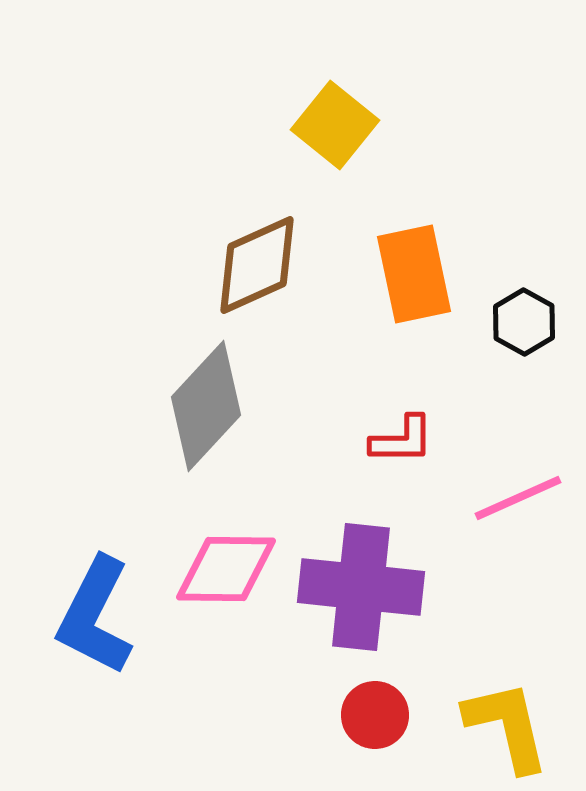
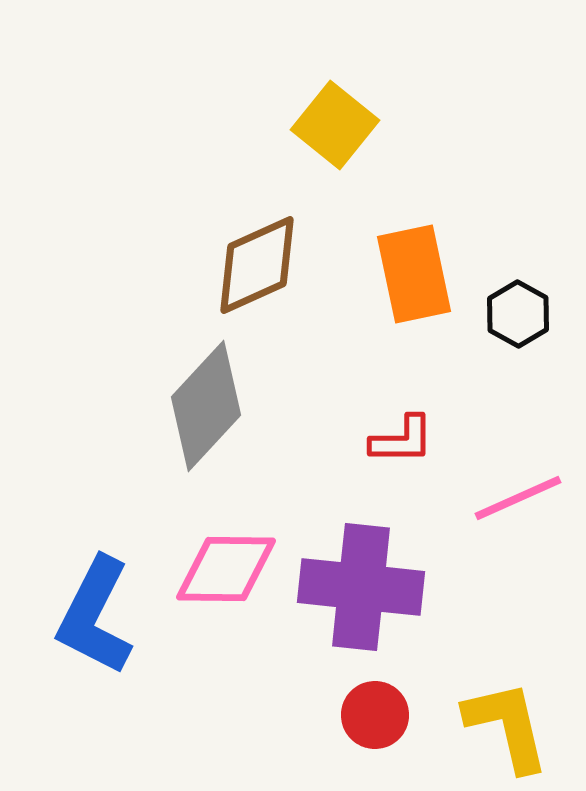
black hexagon: moved 6 px left, 8 px up
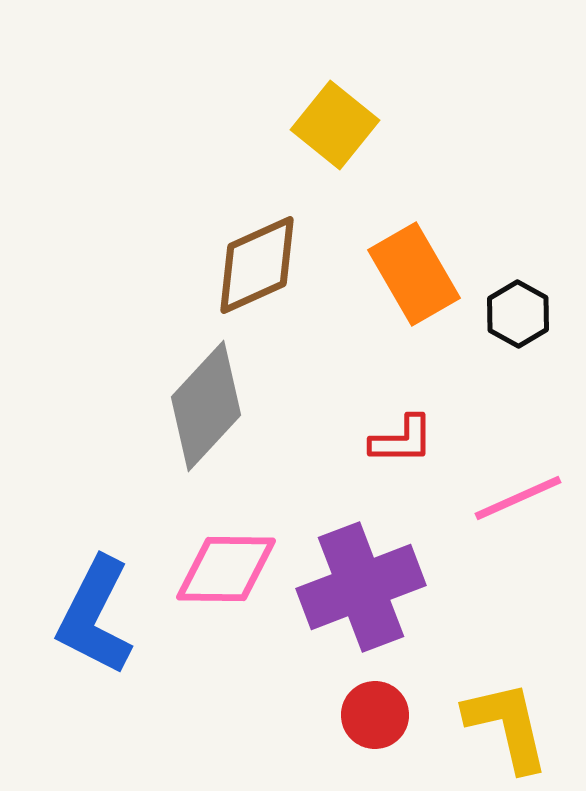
orange rectangle: rotated 18 degrees counterclockwise
purple cross: rotated 27 degrees counterclockwise
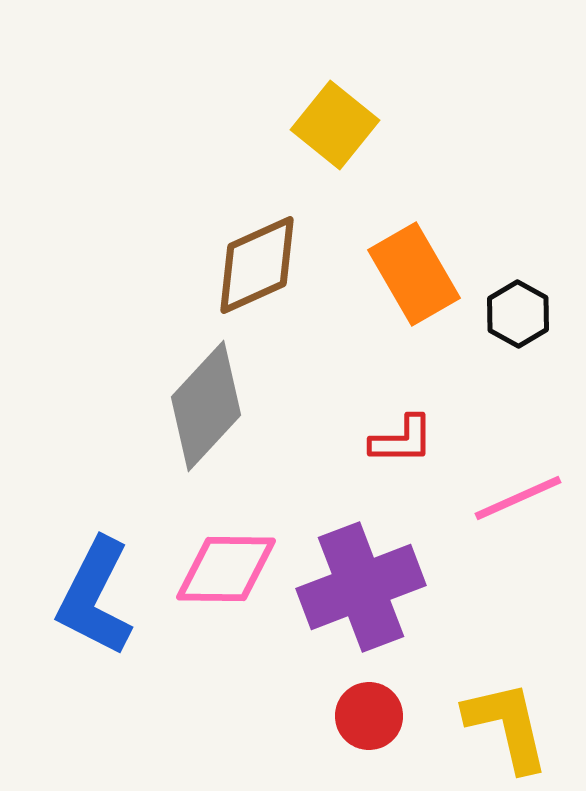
blue L-shape: moved 19 px up
red circle: moved 6 px left, 1 px down
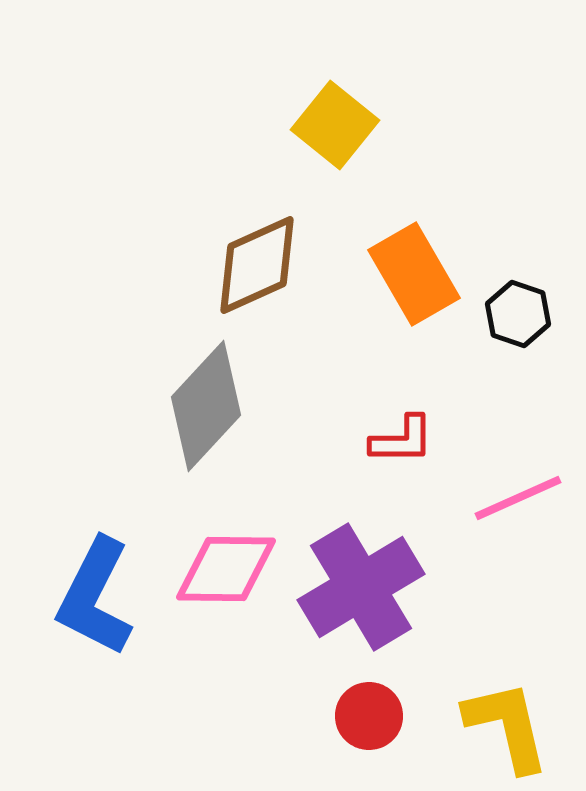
black hexagon: rotated 10 degrees counterclockwise
purple cross: rotated 10 degrees counterclockwise
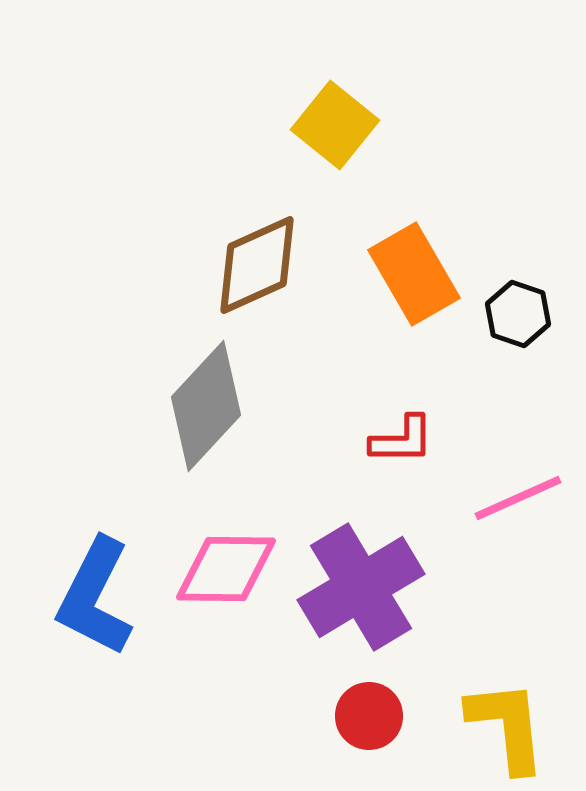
yellow L-shape: rotated 7 degrees clockwise
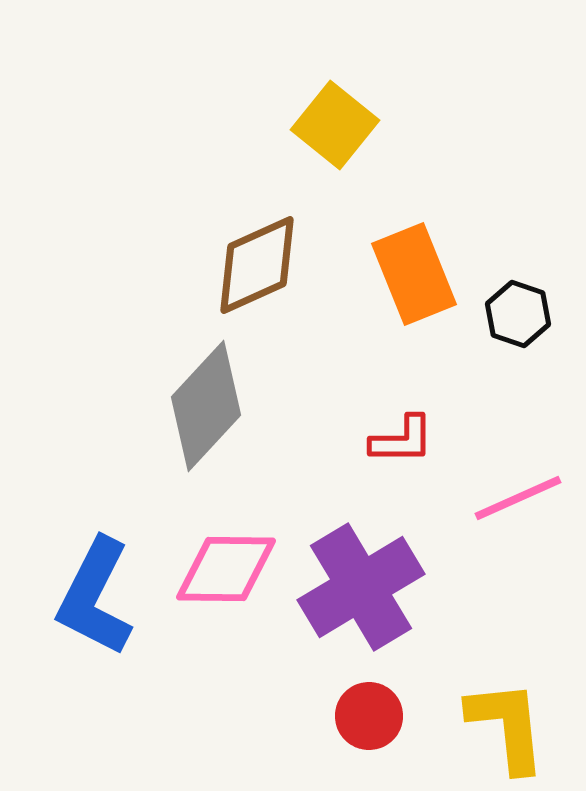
orange rectangle: rotated 8 degrees clockwise
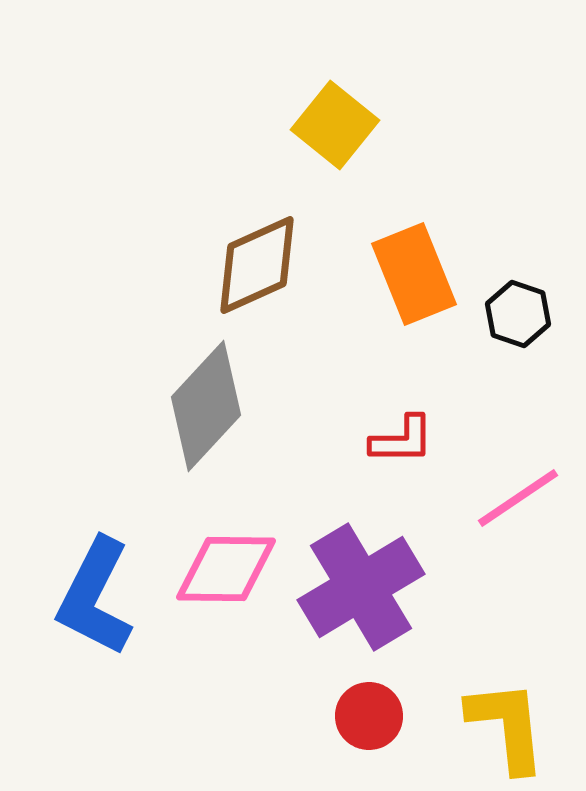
pink line: rotated 10 degrees counterclockwise
